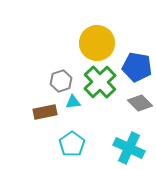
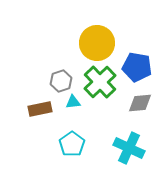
gray diamond: rotated 50 degrees counterclockwise
brown rectangle: moved 5 px left, 3 px up
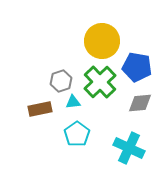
yellow circle: moved 5 px right, 2 px up
cyan pentagon: moved 5 px right, 10 px up
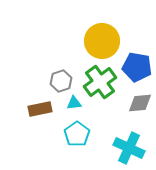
green cross: rotated 8 degrees clockwise
cyan triangle: moved 1 px right, 1 px down
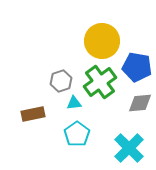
brown rectangle: moved 7 px left, 5 px down
cyan cross: rotated 20 degrees clockwise
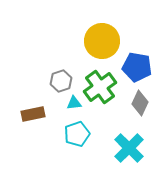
green cross: moved 5 px down
gray diamond: rotated 60 degrees counterclockwise
cyan pentagon: rotated 15 degrees clockwise
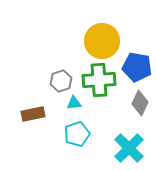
green cross: moved 1 px left, 7 px up; rotated 32 degrees clockwise
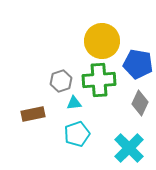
blue pentagon: moved 1 px right, 3 px up
